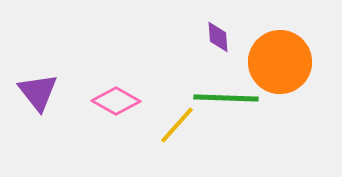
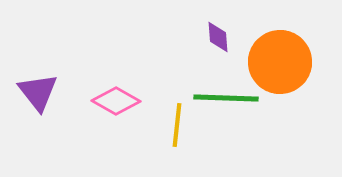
yellow line: rotated 36 degrees counterclockwise
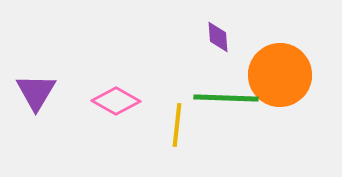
orange circle: moved 13 px down
purple triangle: moved 2 px left; rotated 9 degrees clockwise
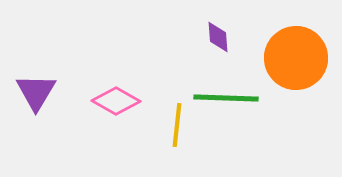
orange circle: moved 16 px right, 17 px up
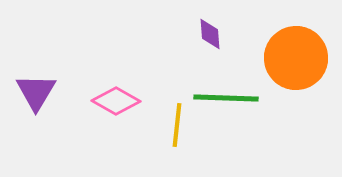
purple diamond: moved 8 px left, 3 px up
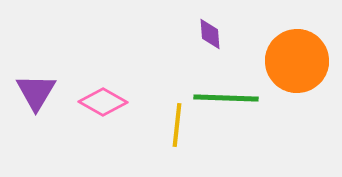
orange circle: moved 1 px right, 3 px down
pink diamond: moved 13 px left, 1 px down
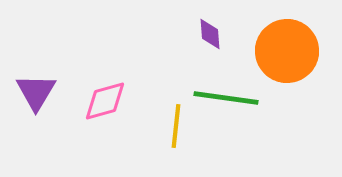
orange circle: moved 10 px left, 10 px up
green line: rotated 6 degrees clockwise
pink diamond: moved 2 px right, 1 px up; rotated 45 degrees counterclockwise
yellow line: moved 1 px left, 1 px down
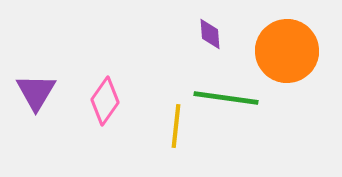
pink diamond: rotated 39 degrees counterclockwise
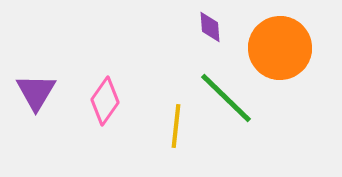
purple diamond: moved 7 px up
orange circle: moved 7 px left, 3 px up
green line: rotated 36 degrees clockwise
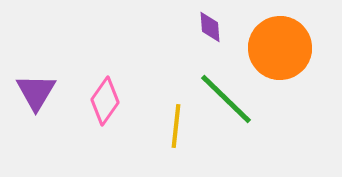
green line: moved 1 px down
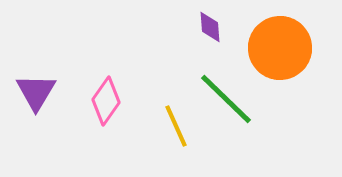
pink diamond: moved 1 px right
yellow line: rotated 30 degrees counterclockwise
